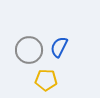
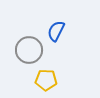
blue semicircle: moved 3 px left, 16 px up
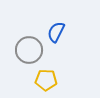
blue semicircle: moved 1 px down
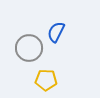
gray circle: moved 2 px up
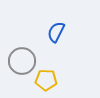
gray circle: moved 7 px left, 13 px down
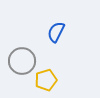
yellow pentagon: rotated 20 degrees counterclockwise
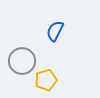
blue semicircle: moved 1 px left, 1 px up
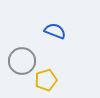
blue semicircle: rotated 85 degrees clockwise
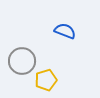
blue semicircle: moved 10 px right
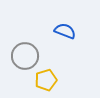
gray circle: moved 3 px right, 5 px up
